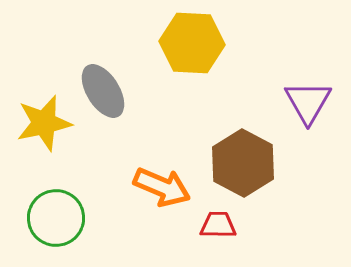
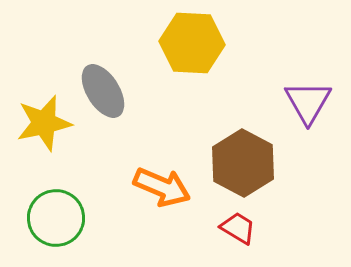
red trapezoid: moved 20 px right, 3 px down; rotated 30 degrees clockwise
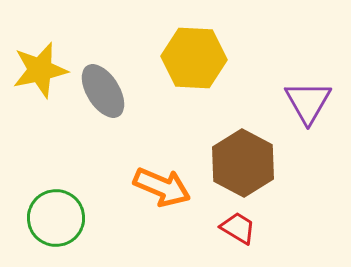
yellow hexagon: moved 2 px right, 15 px down
yellow star: moved 4 px left, 53 px up
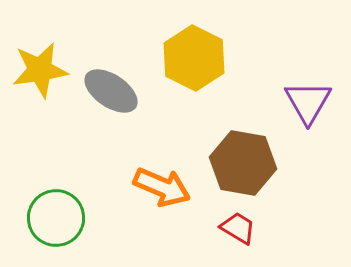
yellow hexagon: rotated 24 degrees clockwise
yellow star: rotated 4 degrees clockwise
gray ellipse: moved 8 px right; rotated 24 degrees counterclockwise
brown hexagon: rotated 18 degrees counterclockwise
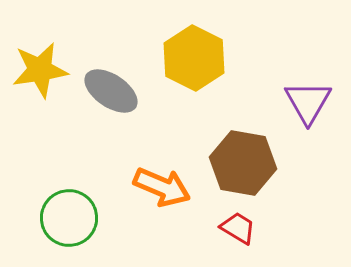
green circle: moved 13 px right
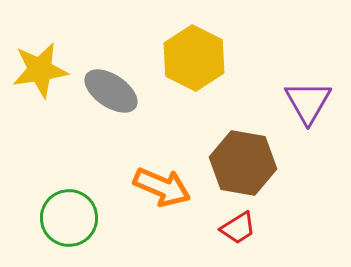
red trapezoid: rotated 117 degrees clockwise
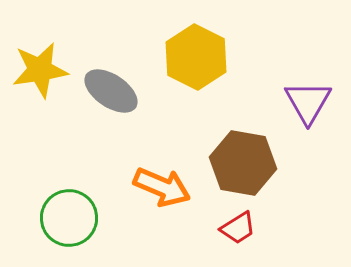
yellow hexagon: moved 2 px right, 1 px up
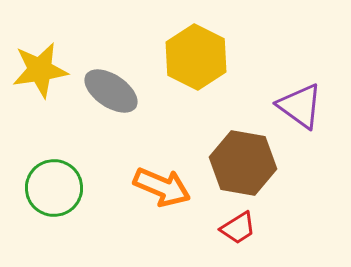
purple triangle: moved 8 px left, 4 px down; rotated 24 degrees counterclockwise
green circle: moved 15 px left, 30 px up
